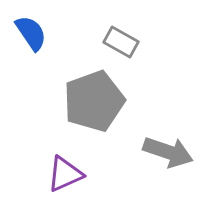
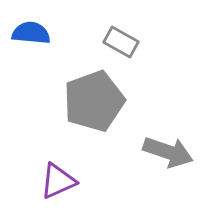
blue semicircle: rotated 51 degrees counterclockwise
purple triangle: moved 7 px left, 7 px down
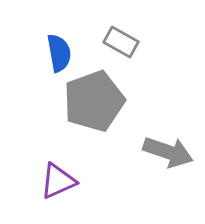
blue semicircle: moved 28 px right, 20 px down; rotated 75 degrees clockwise
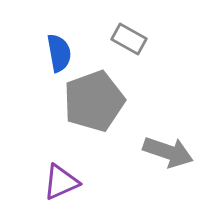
gray rectangle: moved 8 px right, 3 px up
purple triangle: moved 3 px right, 1 px down
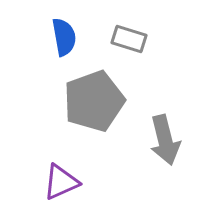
gray rectangle: rotated 12 degrees counterclockwise
blue semicircle: moved 5 px right, 16 px up
gray arrow: moved 3 px left, 12 px up; rotated 57 degrees clockwise
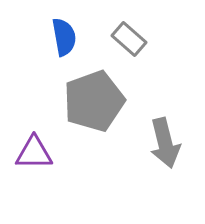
gray rectangle: rotated 24 degrees clockwise
gray arrow: moved 3 px down
purple triangle: moved 27 px left, 29 px up; rotated 24 degrees clockwise
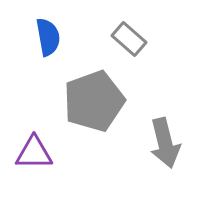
blue semicircle: moved 16 px left
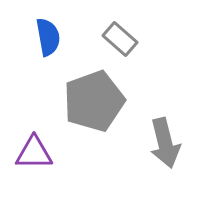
gray rectangle: moved 9 px left
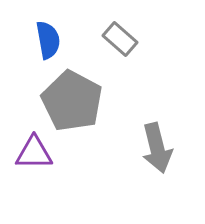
blue semicircle: moved 3 px down
gray pentagon: moved 22 px left; rotated 24 degrees counterclockwise
gray arrow: moved 8 px left, 5 px down
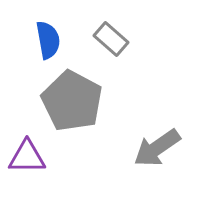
gray rectangle: moved 9 px left
gray arrow: rotated 69 degrees clockwise
purple triangle: moved 7 px left, 4 px down
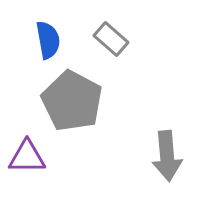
gray arrow: moved 10 px right, 8 px down; rotated 60 degrees counterclockwise
